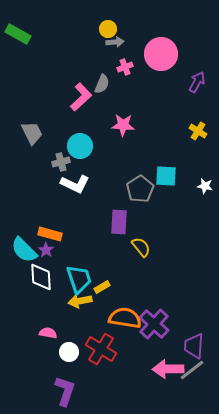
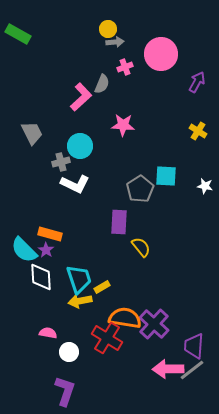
red cross: moved 6 px right, 11 px up
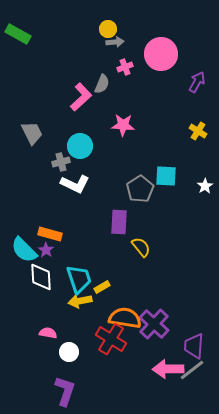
white star: rotated 28 degrees clockwise
red cross: moved 4 px right, 1 px down
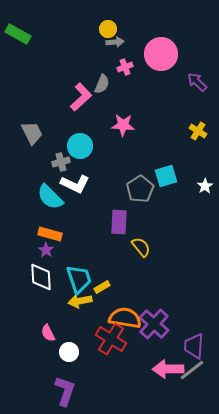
purple arrow: rotated 75 degrees counterclockwise
cyan square: rotated 20 degrees counterclockwise
cyan semicircle: moved 26 px right, 53 px up
pink semicircle: rotated 126 degrees counterclockwise
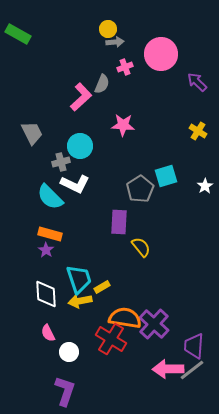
white diamond: moved 5 px right, 17 px down
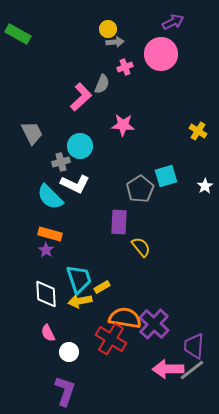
purple arrow: moved 24 px left, 60 px up; rotated 110 degrees clockwise
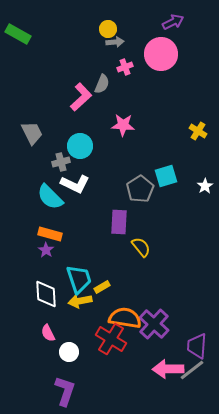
purple trapezoid: moved 3 px right
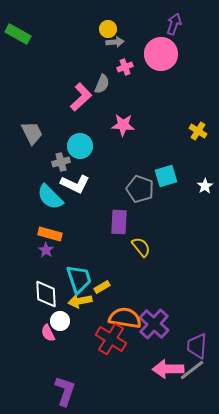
purple arrow: moved 1 px right, 2 px down; rotated 45 degrees counterclockwise
gray pentagon: rotated 20 degrees counterclockwise
white circle: moved 9 px left, 31 px up
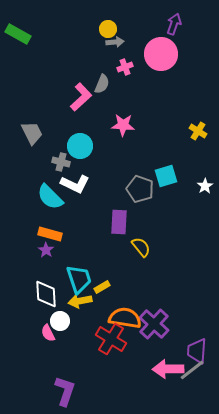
gray cross: rotated 30 degrees clockwise
purple trapezoid: moved 5 px down
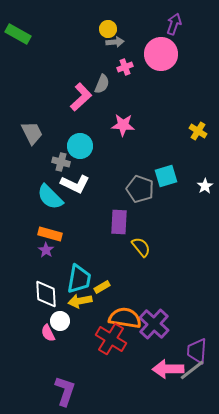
cyan trapezoid: rotated 28 degrees clockwise
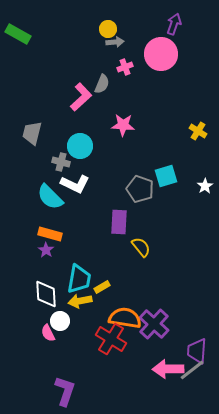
gray trapezoid: rotated 140 degrees counterclockwise
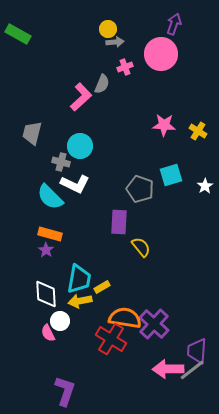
pink star: moved 41 px right
cyan square: moved 5 px right, 1 px up
